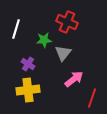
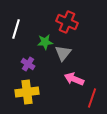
green star: moved 1 px right, 2 px down
pink arrow: rotated 120 degrees counterclockwise
yellow cross: moved 1 px left, 2 px down
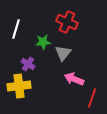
green star: moved 2 px left
yellow cross: moved 8 px left, 6 px up
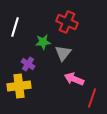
white line: moved 1 px left, 2 px up
